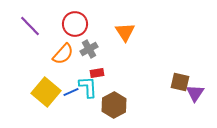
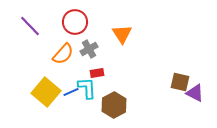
red circle: moved 2 px up
orange triangle: moved 3 px left, 2 px down
cyan L-shape: moved 1 px left, 1 px down
purple triangle: rotated 36 degrees counterclockwise
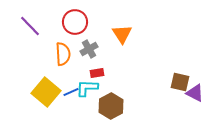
orange semicircle: rotated 45 degrees counterclockwise
cyan L-shape: rotated 85 degrees counterclockwise
brown hexagon: moved 3 px left, 1 px down
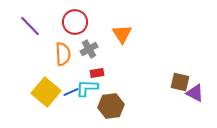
brown hexagon: rotated 20 degrees clockwise
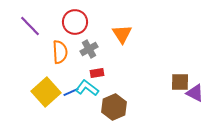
orange semicircle: moved 3 px left, 2 px up
brown square: rotated 12 degrees counterclockwise
cyan L-shape: rotated 35 degrees clockwise
yellow square: rotated 8 degrees clockwise
brown hexagon: moved 3 px right, 1 px down; rotated 15 degrees counterclockwise
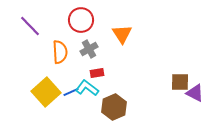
red circle: moved 6 px right, 2 px up
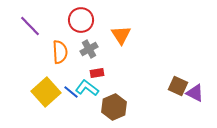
orange triangle: moved 1 px left, 1 px down
brown square: moved 2 px left, 4 px down; rotated 24 degrees clockwise
blue line: rotated 63 degrees clockwise
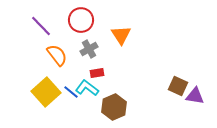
purple line: moved 11 px right
orange semicircle: moved 3 px left, 3 px down; rotated 35 degrees counterclockwise
purple triangle: moved 3 px down; rotated 18 degrees counterclockwise
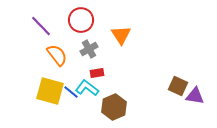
yellow square: moved 4 px right, 1 px up; rotated 32 degrees counterclockwise
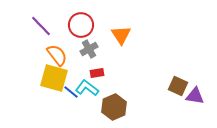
red circle: moved 5 px down
yellow square: moved 4 px right, 13 px up
